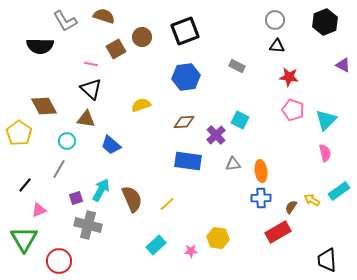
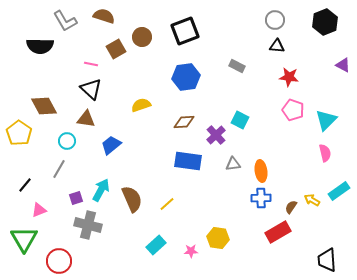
blue trapezoid at (111, 145): rotated 100 degrees clockwise
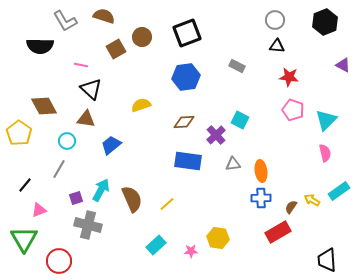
black square at (185, 31): moved 2 px right, 2 px down
pink line at (91, 64): moved 10 px left, 1 px down
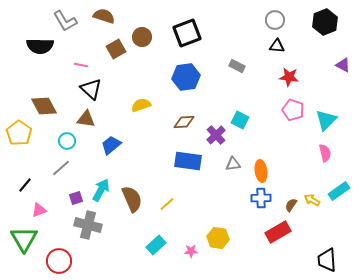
gray line at (59, 169): moved 2 px right, 1 px up; rotated 18 degrees clockwise
brown semicircle at (291, 207): moved 2 px up
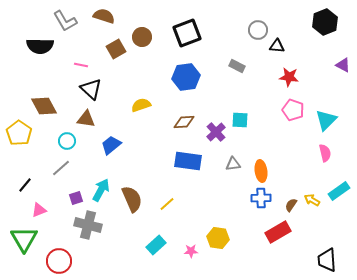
gray circle at (275, 20): moved 17 px left, 10 px down
cyan square at (240, 120): rotated 24 degrees counterclockwise
purple cross at (216, 135): moved 3 px up
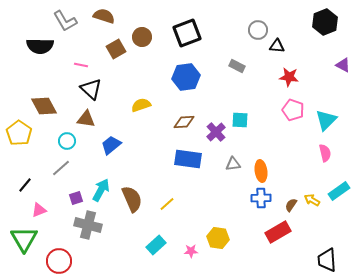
blue rectangle at (188, 161): moved 2 px up
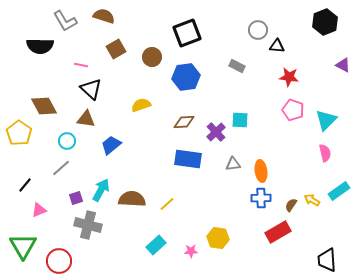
brown circle at (142, 37): moved 10 px right, 20 px down
brown semicircle at (132, 199): rotated 64 degrees counterclockwise
green triangle at (24, 239): moved 1 px left, 7 px down
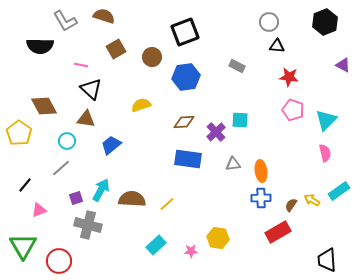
gray circle at (258, 30): moved 11 px right, 8 px up
black square at (187, 33): moved 2 px left, 1 px up
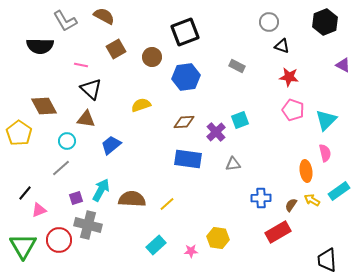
brown semicircle at (104, 16): rotated 10 degrees clockwise
black triangle at (277, 46): moved 5 px right; rotated 14 degrees clockwise
cyan square at (240, 120): rotated 24 degrees counterclockwise
orange ellipse at (261, 171): moved 45 px right
black line at (25, 185): moved 8 px down
red circle at (59, 261): moved 21 px up
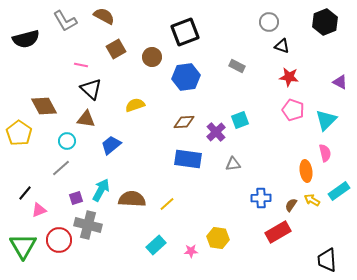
black semicircle at (40, 46): moved 14 px left, 7 px up; rotated 16 degrees counterclockwise
purple triangle at (343, 65): moved 3 px left, 17 px down
yellow semicircle at (141, 105): moved 6 px left
